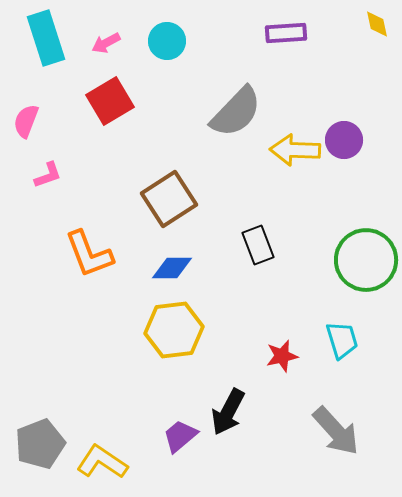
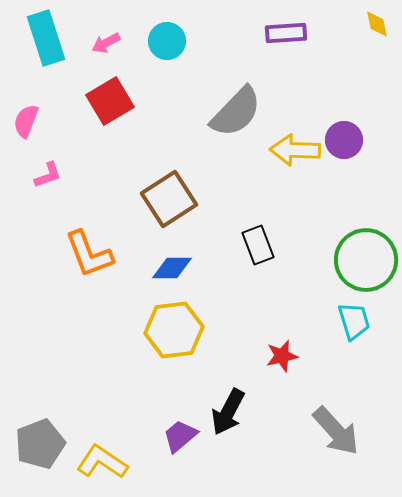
cyan trapezoid: moved 12 px right, 19 px up
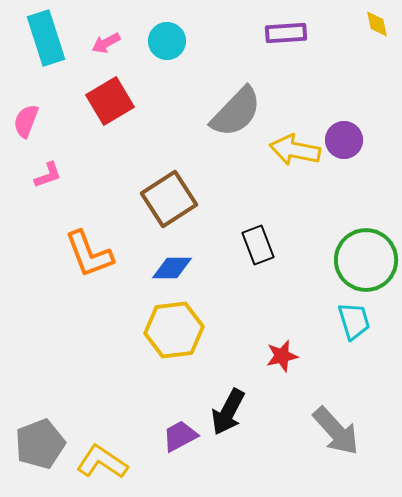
yellow arrow: rotated 9 degrees clockwise
purple trapezoid: rotated 12 degrees clockwise
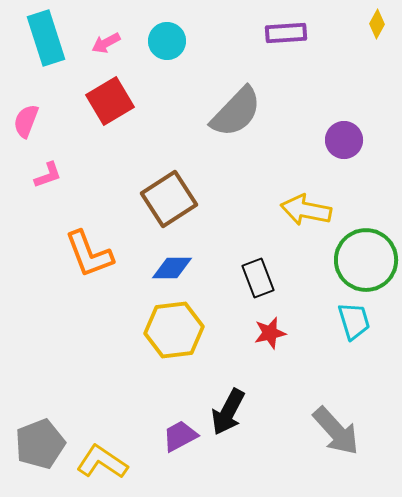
yellow diamond: rotated 40 degrees clockwise
yellow arrow: moved 11 px right, 60 px down
black rectangle: moved 33 px down
red star: moved 12 px left, 23 px up
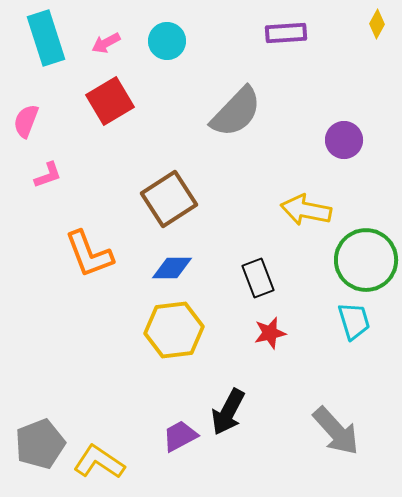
yellow L-shape: moved 3 px left
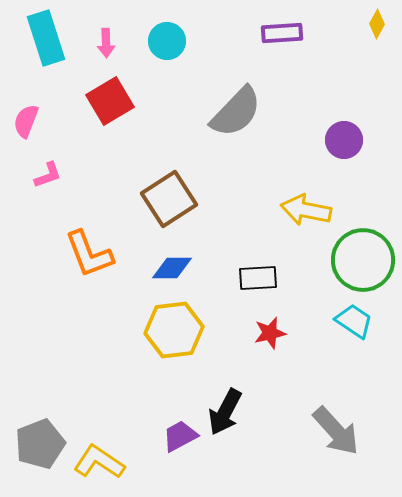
purple rectangle: moved 4 px left
pink arrow: rotated 64 degrees counterclockwise
green circle: moved 3 px left
black rectangle: rotated 72 degrees counterclockwise
cyan trapezoid: rotated 39 degrees counterclockwise
black arrow: moved 3 px left
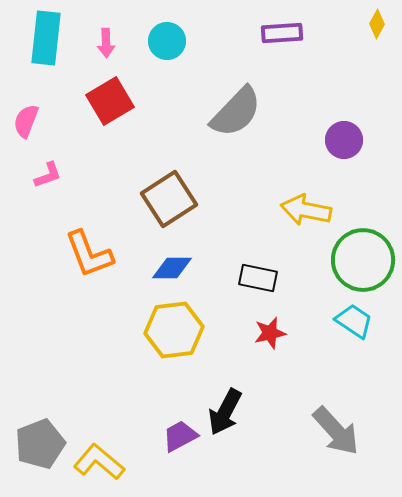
cyan rectangle: rotated 24 degrees clockwise
black rectangle: rotated 15 degrees clockwise
yellow L-shape: rotated 6 degrees clockwise
